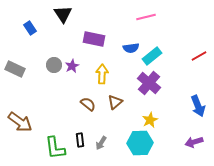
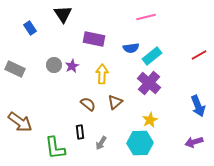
red line: moved 1 px up
black rectangle: moved 8 px up
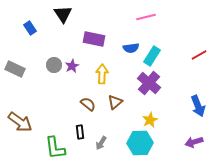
cyan rectangle: rotated 18 degrees counterclockwise
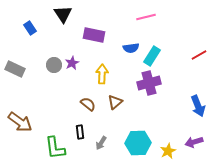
purple rectangle: moved 4 px up
purple star: moved 3 px up
purple cross: rotated 35 degrees clockwise
yellow star: moved 18 px right, 31 px down
cyan hexagon: moved 2 px left
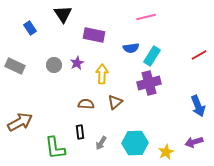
purple star: moved 5 px right
gray rectangle: moved 3 px up
brown semicircle: moved 2 px left; rotated 35 degrees counterclockwise
brown arrow: rotated 65 degrees counterclockwise
cyan hexagon: moved 3 px left
yellow star: moved 2 px left, 1 px down
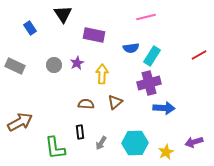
blue arrow: moved 34 px left, 2 px down; rotated 65 degrees counterclockwise
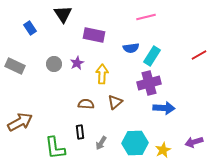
gray circle: moved 1 px up
yellow star: moved 3 px left, 2 px up
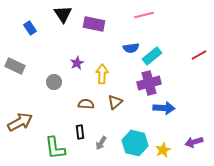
pink line: moved 2 px left, 2 px up
purple rectangle: moved 11 px up
cyan rectangle: rotated 18 degrees clockwise
gray circle: moved 18 px down
cyan hexagon: rotated 15 degrees clockwise
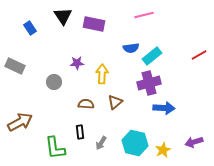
black triangle: moved 2 px down
purple star: rotated 24 degrees clockwise
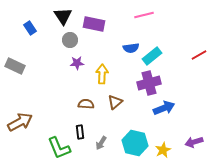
gray circle: moved 16 px right, 42 px up
blue arrow: rotated 25 degrees counterclockwise
green L-shape: moved 4 px right; rotated 15 degrees counterclockwise
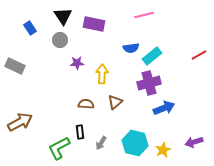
gray circle: moved 10 px left
green L-shape: rotated 85 degrees clockwise
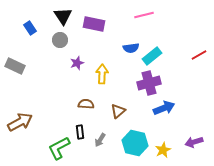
purple star: rotated 16 degrees counterclockwise
brown triangle: moved 3 px right, 9 px down
gray arrow: moved 1 px left, 3 px up
